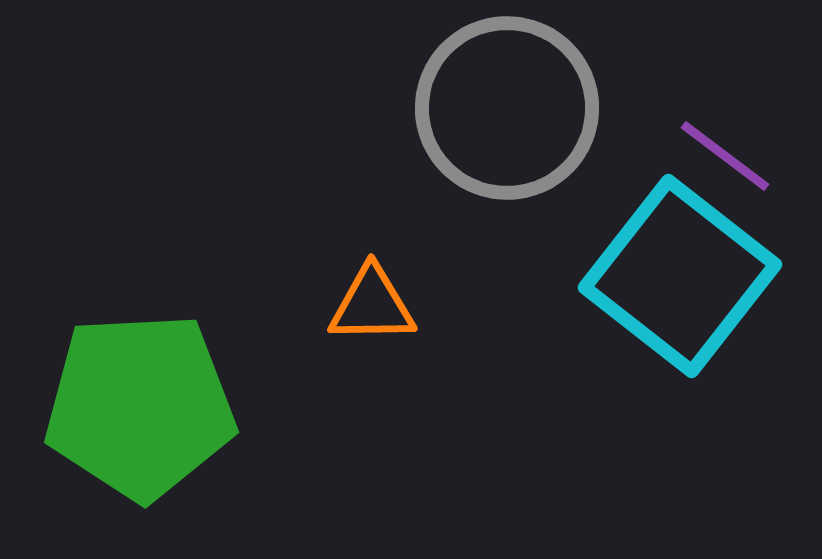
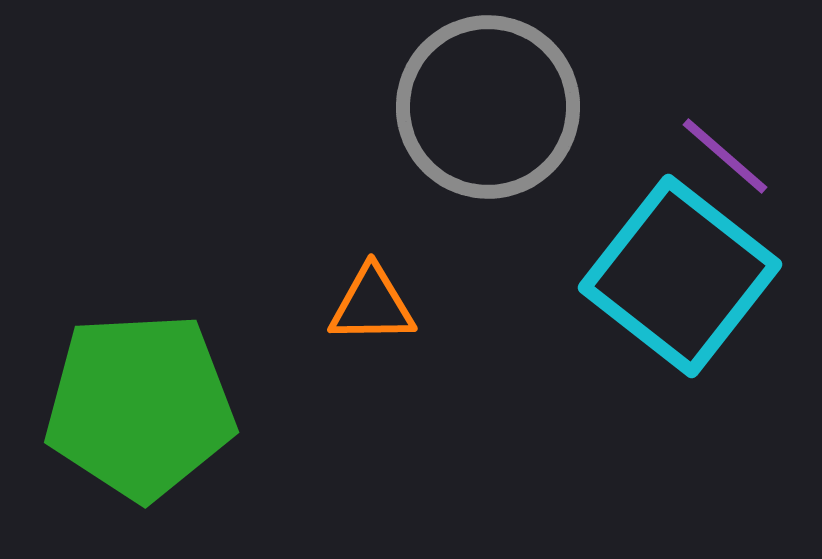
gray circle: moved 19 px left, 1 px up
purple line: rotated 4 degrees clockwise
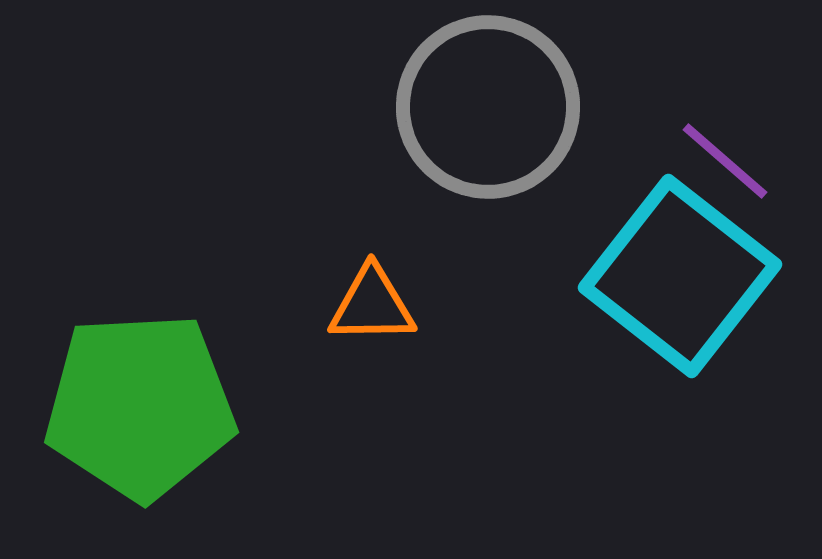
purple line: moved 5 px down
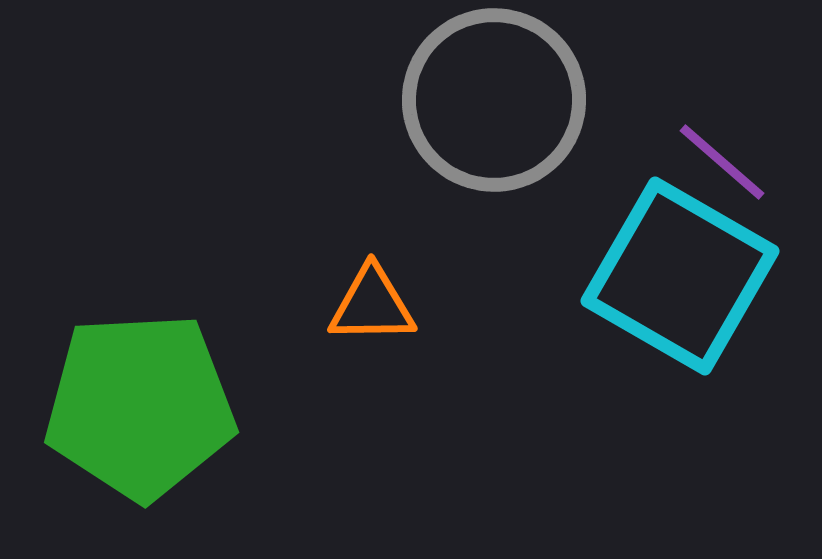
gray circle: moved 6 px right, 7 px up
purple line: moved 3 px left, 1 px down
cyan square: rotated 8 degrees counterclockwise
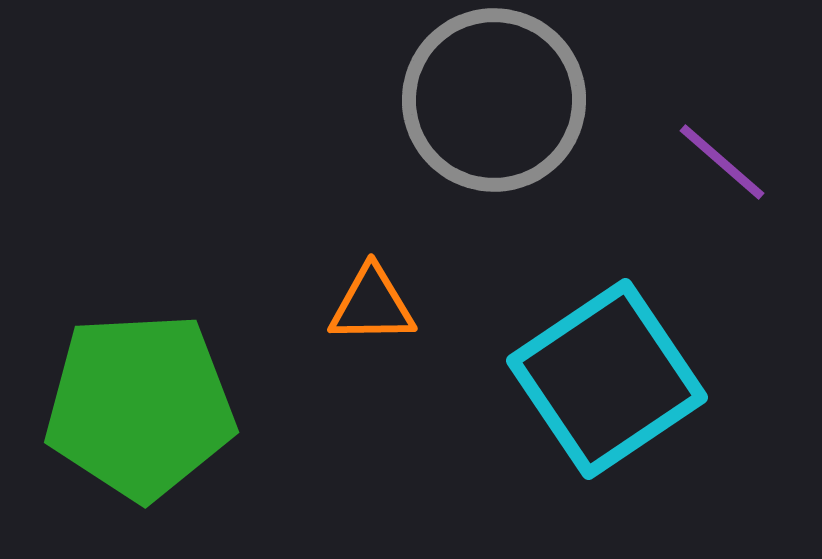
cyan square: moved 73 px left, 103 px down; rotated 26 degrees clockwise
